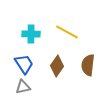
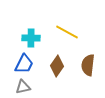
cyan cross: moved 4 px down
blue trapezoid: rotated 60 degrees clockwise
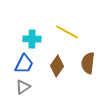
cyan cross: moved 1 px right, 1 px down
brown semicircle: moved 2 px up
gray triangle: rotated 21 degrees counterclockwise
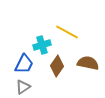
cyan cross: moved 10 px right, 6 px down; rotated 18 degrees counterclockwise
brown semicircle: rotated 95 degrees clockwise
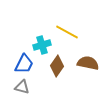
gray triangle: moved 1 px left; rotated 49 degrees clockwise
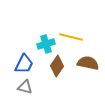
yellow line: moved 4 px right, 5 px down; rotated 15 degrees counterclockwise
cyan cross: moved 4 px right, 1 px up
gray triangle: moved 3 px right
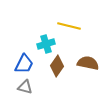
yellow line: moved 2 px left, 11 px up
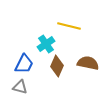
cyan cross: rotated 18 degrees counterclockwise
brown diamond: rotated 10 degrees counterclockwise
gray triangle: moved 5 px left
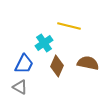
cyan cross: moved 2 px left, 1 px up
gray triangle: rotated 14 degrees clockwise
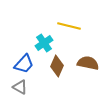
blue trapezoid: rotated 15 degrees clockwise
